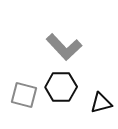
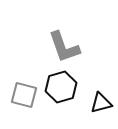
gray L-shape: rotated 24 degrees clockwise
black hexagon: rotated 16 degrees counterclockwise
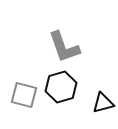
black triangle: moved 2 px right
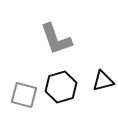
gray L-shape: moved 8 px left, 8 px up
black triangle: moved 22 px up
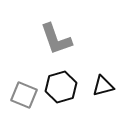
black triangle: moved 5 px down
gray square: rotated 8 degrees clockwise
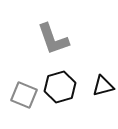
gray L-shape: moved 3 px left
black hexagon: moved 1 px left
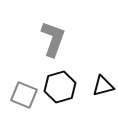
gray L-shape: rotated 141 degrees counterclockwise
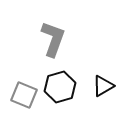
black triangle: rotated 15 degrees counterclockwise
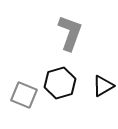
gray L-shape: moved 17 px right, 6 px up
black hexagon: moved 4 px up
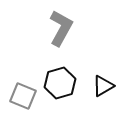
gray L-shape: moved 9 px left, 5 px up; rotated 9 degrees clockwise
gray square: moved 1 px left, 1 px down
